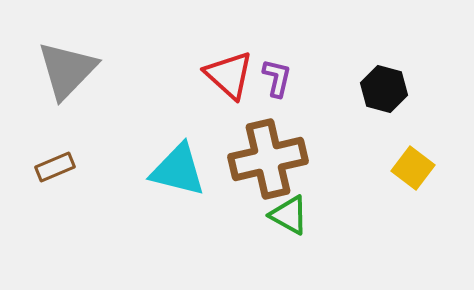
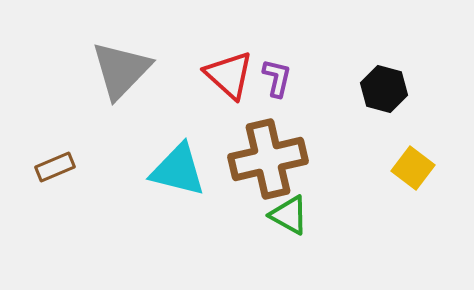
gray triangle: moved 54 px right
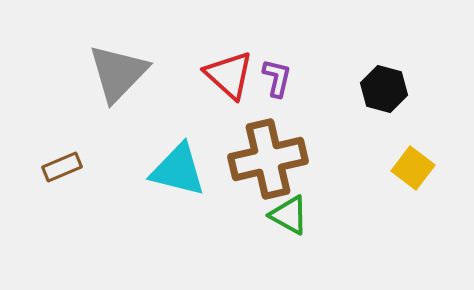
gray triangle: moved 3 px left, 3 px down
brown rectangle: moved 7 px right
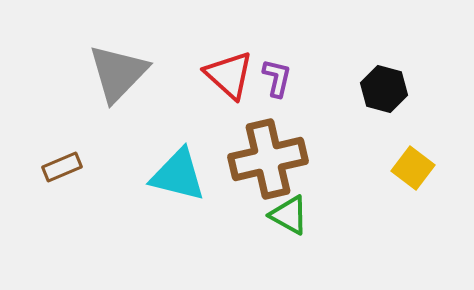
cyan triangle: moved 5 px down
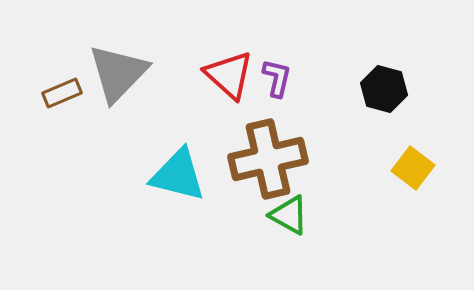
brown rectangle: moved 74 px up
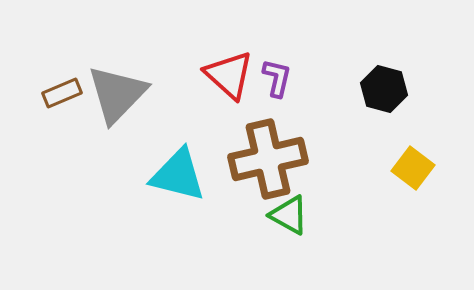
gray triangle: moved 1 px left, 21 px down
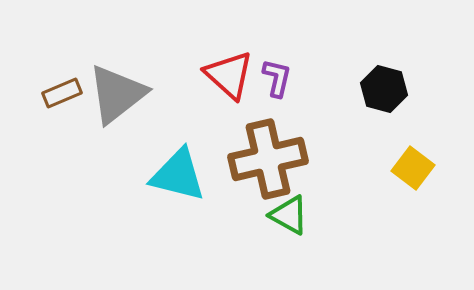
gray triangle: rotated 8 degrees clockwise
